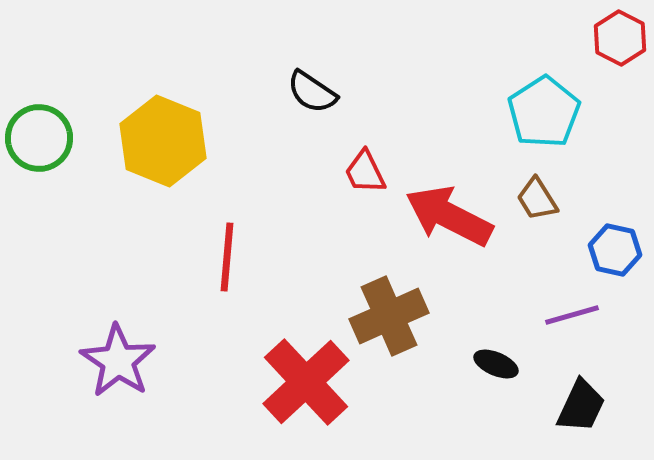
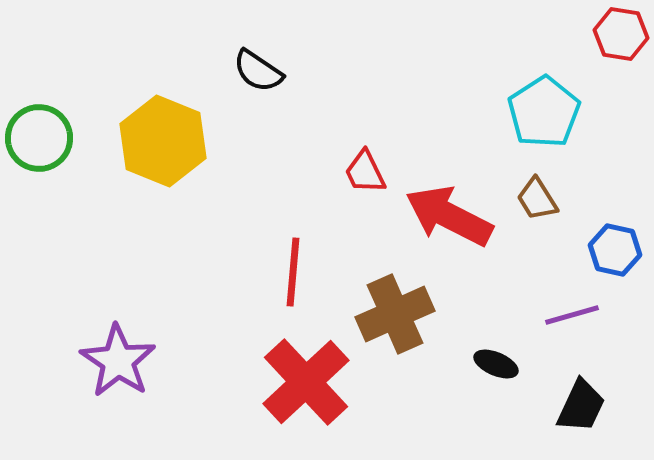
red hexagon: moved 1 px right, 4 px up; rotated 18 degrees counterclockwise
black semicircle: moved 54 px left, 21 px up
red line: moved 66 px right, 15 px down
brown cross: moved 6 px right, 2 px up
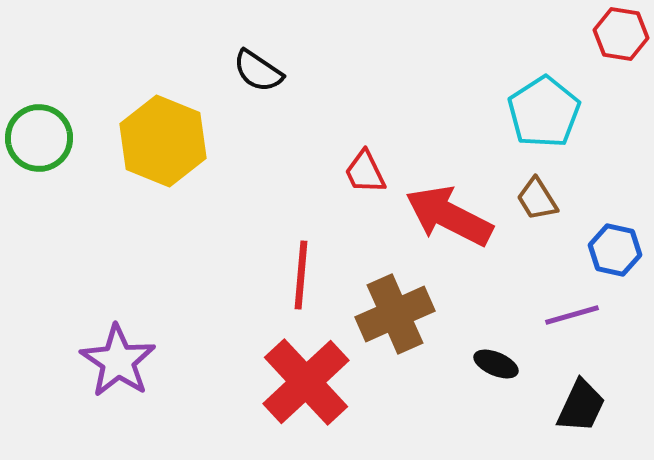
red line: moved 8 px right, 3 px down
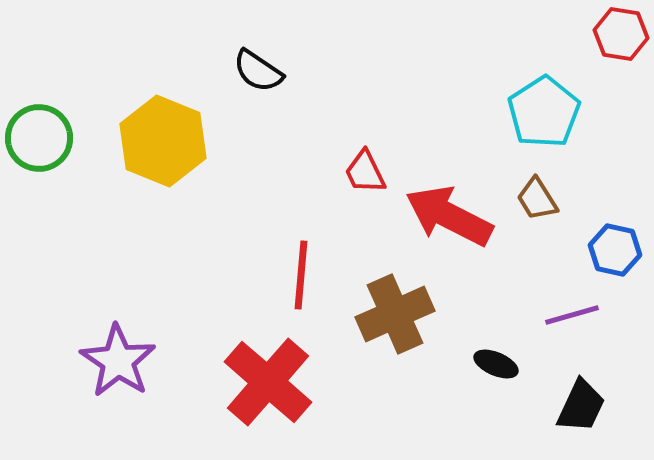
red cross: moved 38 px left; rotated 6 degrees counterclockwise
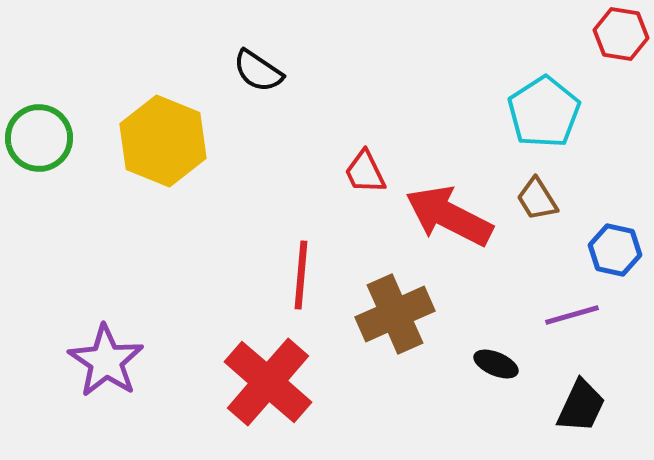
purple star: moved 12 px left
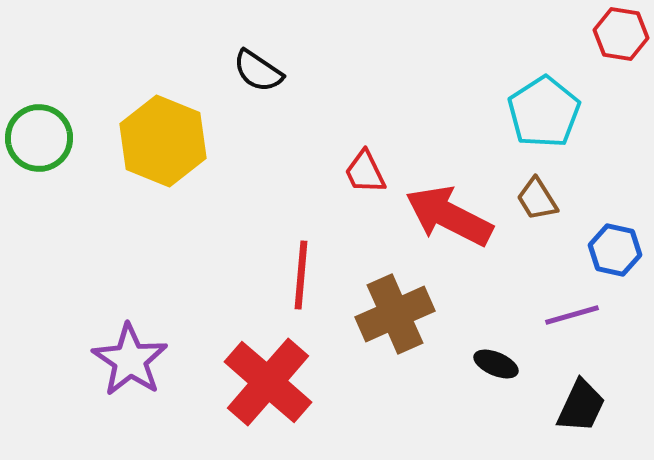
purple star: moved 24 px right, 1 px up
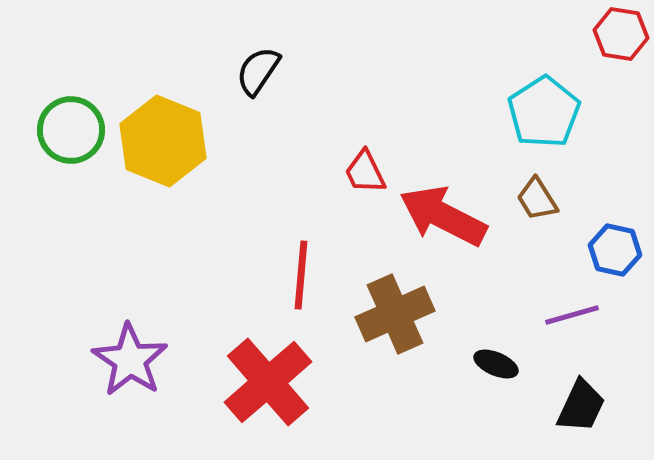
black semicircle: rotated 90 degrees clockwise
green circle: moved 32 px right, 8 px up
red arrow: moved 6 px left
red cross: rotated 8 degrees clockwise
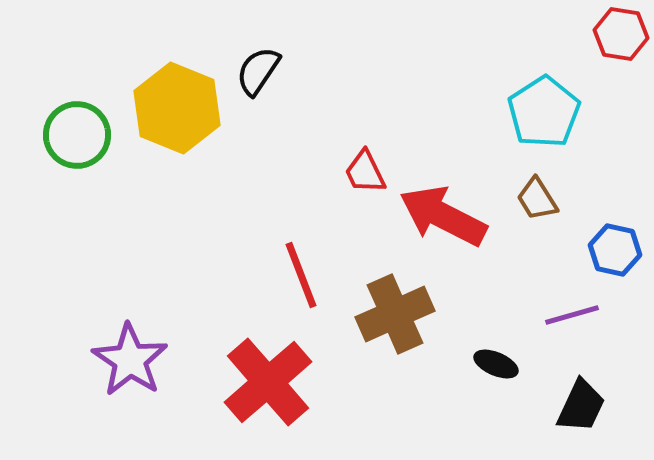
green circle: moved 6 px right, 5 px down
yellow hexagon: moved 14 px right, 33 px up
red line: rotated 26 degrees counterclockwise
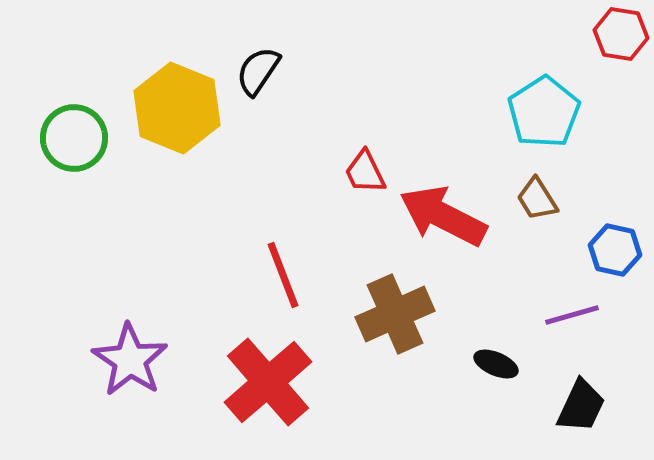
green circle: moved 3 px left, 3 px down
red line: moved 18 px left
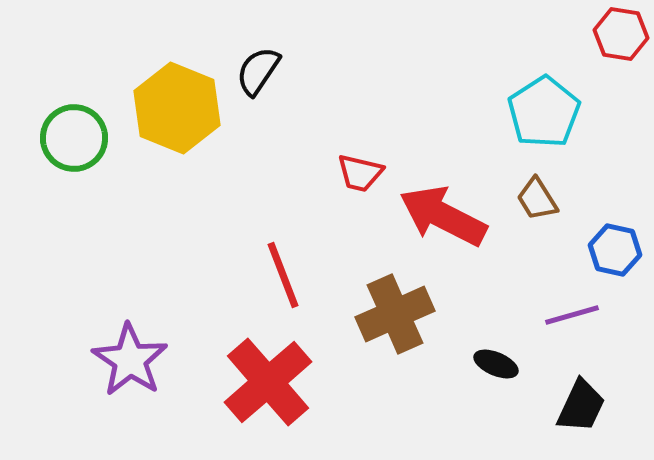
red trapezoid: moved 5 px left, 1 px down; rotated 51 degrees counterclockwise
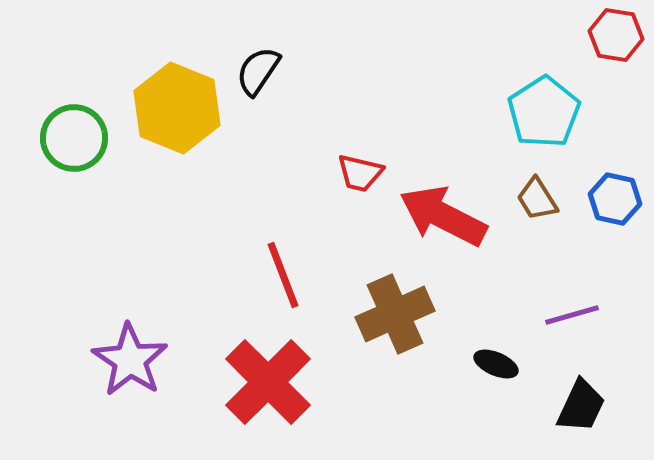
red hexagon: moved 5 px left, 1 px down
blue hexagon: moved 51 px up
red cross: rotated 4 degrees counterclockwise
